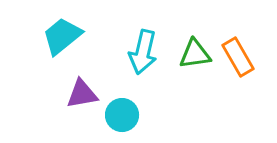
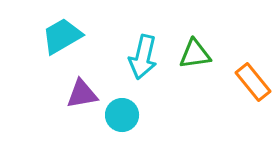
cyan trapezoid: rotated 9 degrees clockwise
cyan arrow: moved 5 px down
orange rectangle: moved 15 px right, 25 px down; rotated 9 degrees counterclockwise
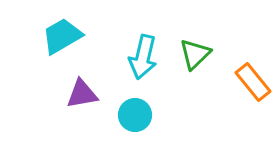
green triangle: rotated 36 degrees counterclockwise
cyan circle: moved 13 px right
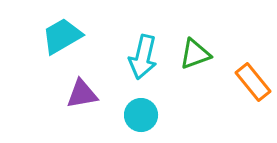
green triangle: rotated 24 degrees clockwise
cyan circle: moved 6 px right
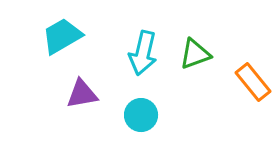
cyan arrow: moved 4 px up
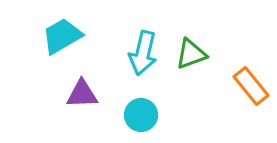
green triangle: moved 4 px left
orange rectangle: moved 2 px left, 4 px down
purple triangle: rotated 8 degrees clockwise
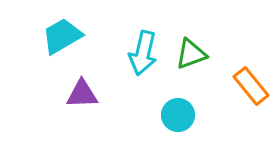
cyan circle: moved 37 px right
